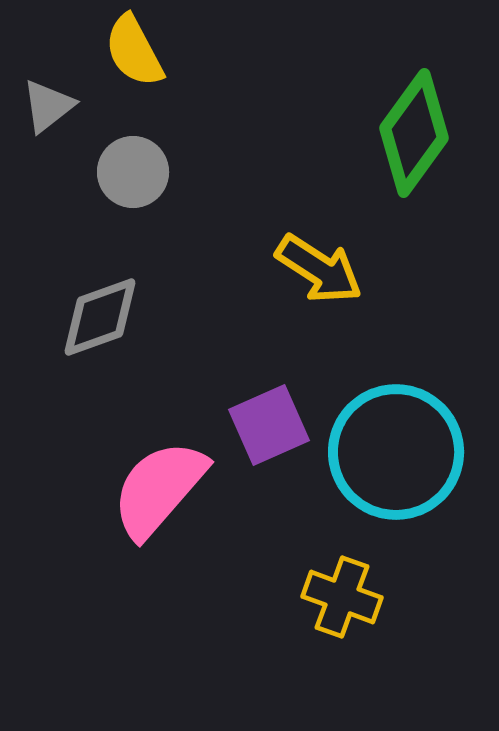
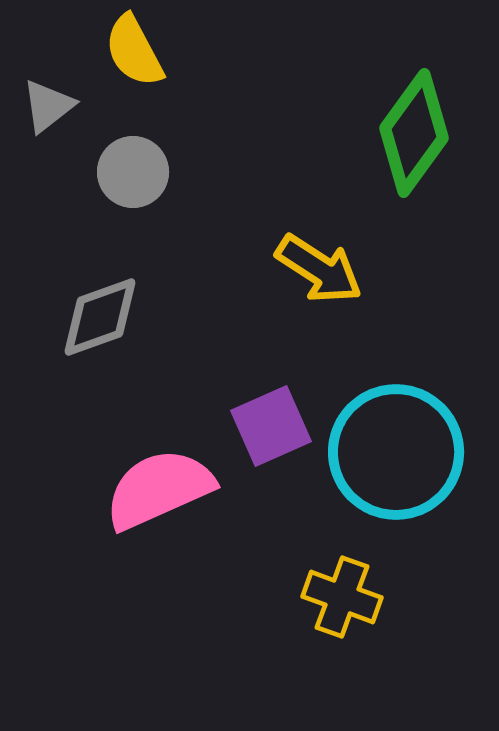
purple square: moved 2 px right, 1 px down
pink semicircle: rotated 25 degrees clockwise
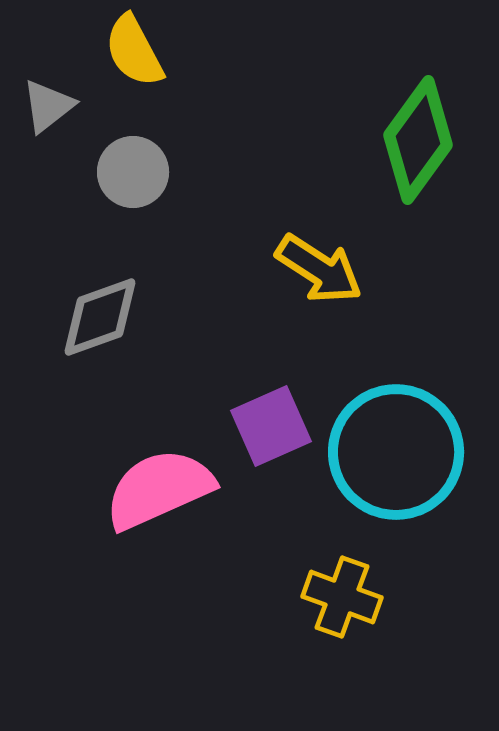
green diamond: moved 4 px right, 7 px down
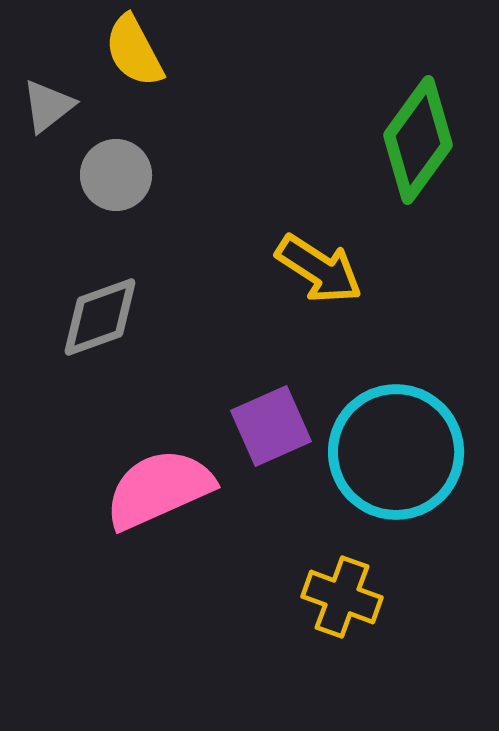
gray circle: moved 17 px left, 3 px down
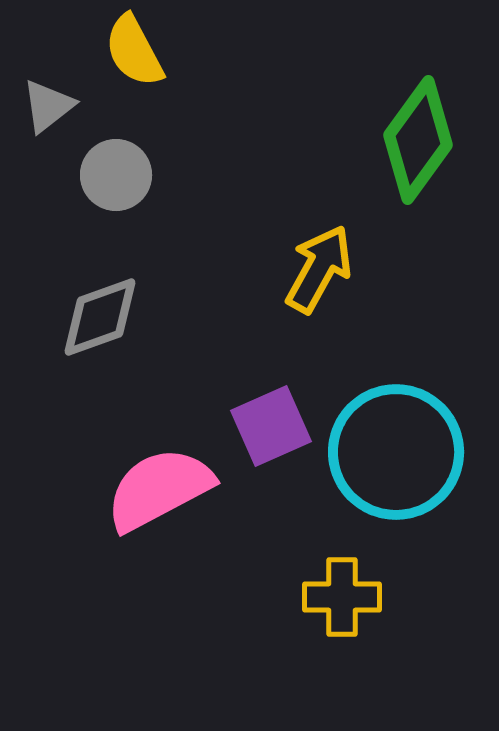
yellow arrow: rotated 94 degrees counterclockwise
pink semicircle: rotated 4 degrees counterclockwise
yellow cross: rotated 20 degrees counterclockwise
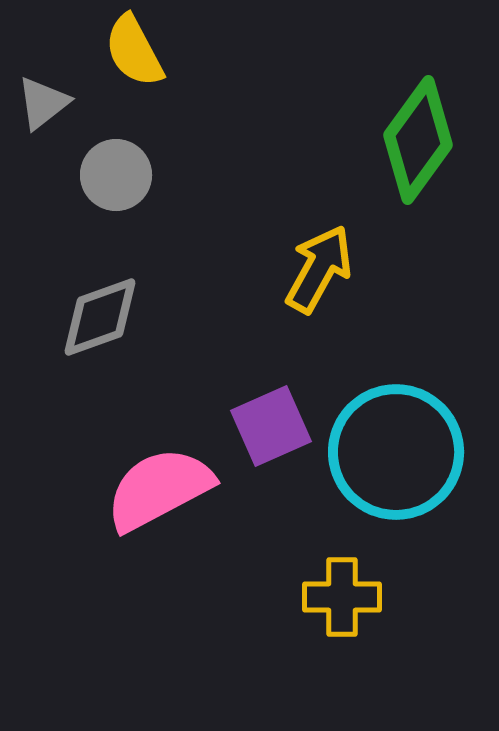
gray triangle: moved 5 px left, 3 px up
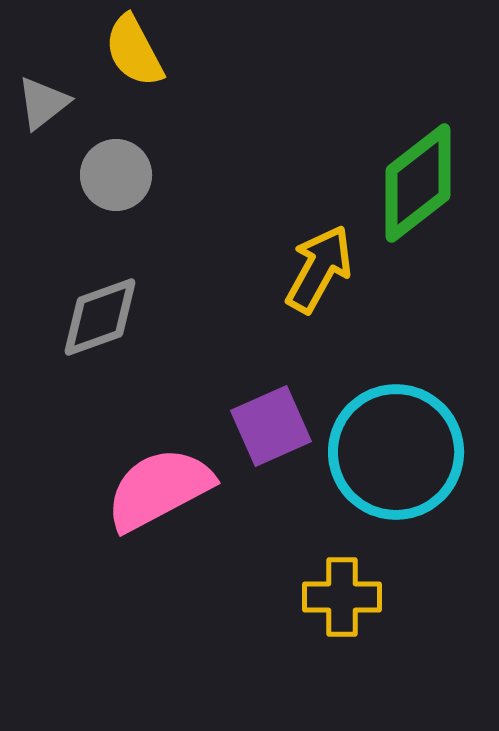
green diamond: moved 43 px down; rotated 16 degrees clockwise
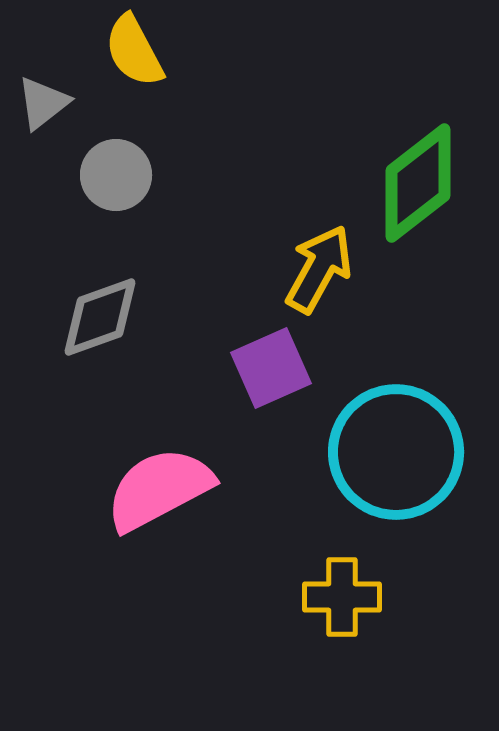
purple square: moved 58 px up
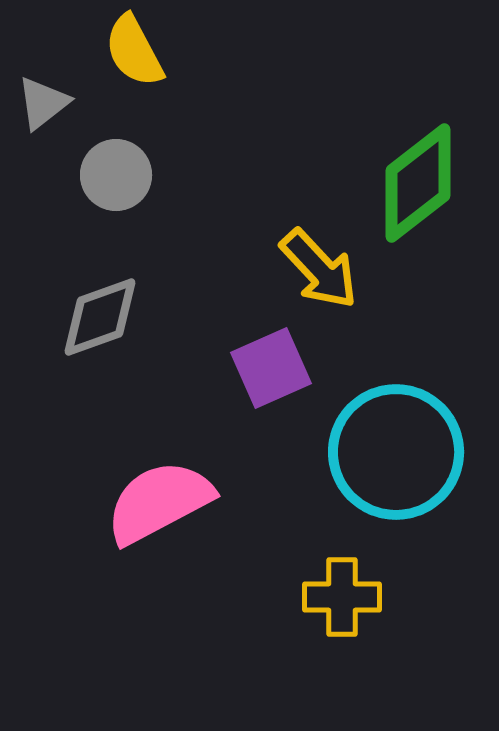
yellow arrow: rotated 108 degrees clockwise
pink semicircle: moved 13 px down
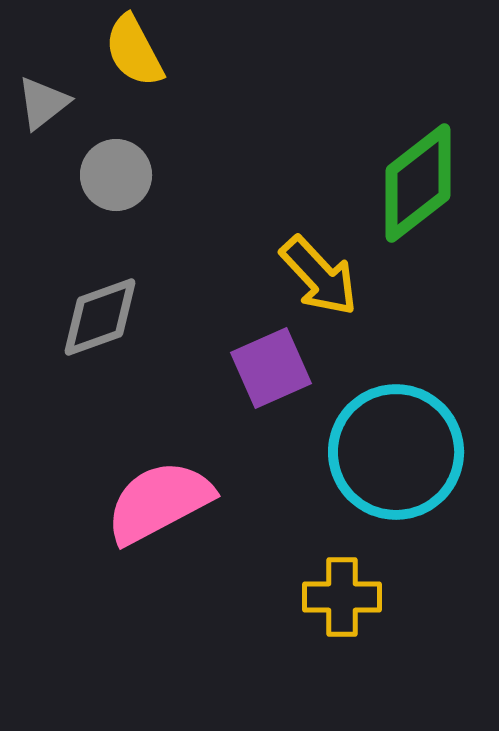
yellow arrow: moved 7 px down
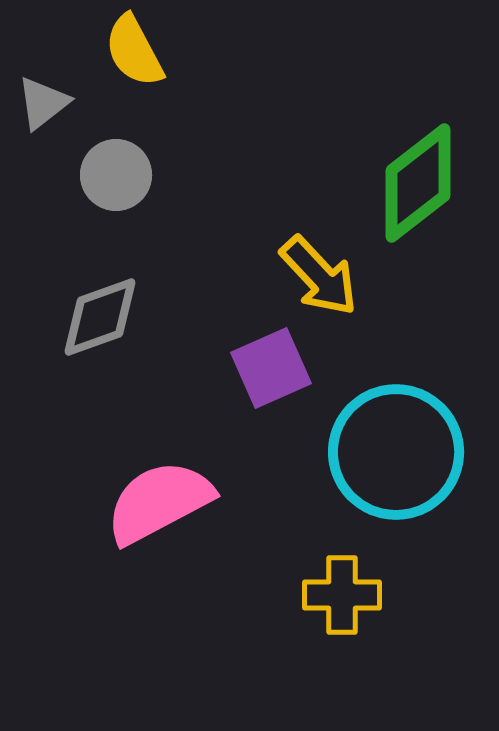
yellow cross: moved 2 px up
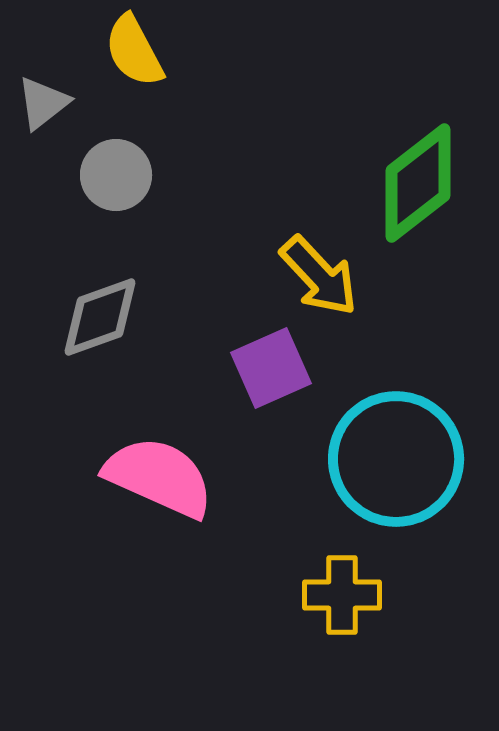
cyan circle: moved 7 px down
pink semicircle: moved 25 px up; rotated 52 degrees clockwise
